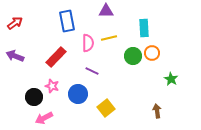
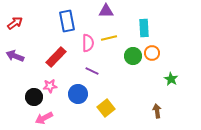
pink star: moved 2 px left; rotated 24 degrees counterclockwise
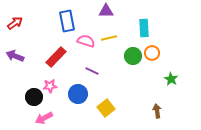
pink semicircle: moved 2 px left, 2 px up; rotated 72 degrees counterclockwise
